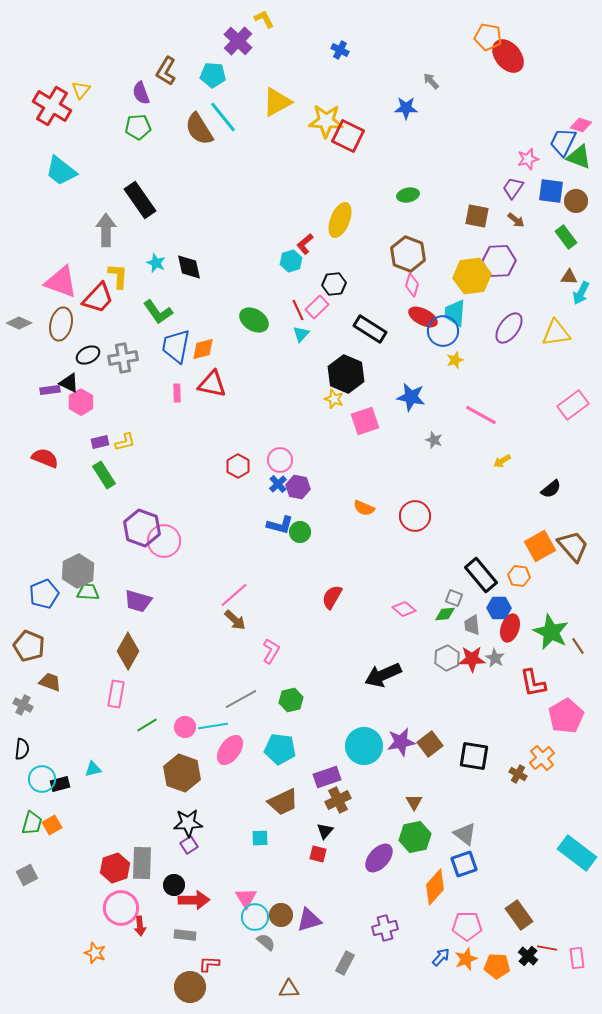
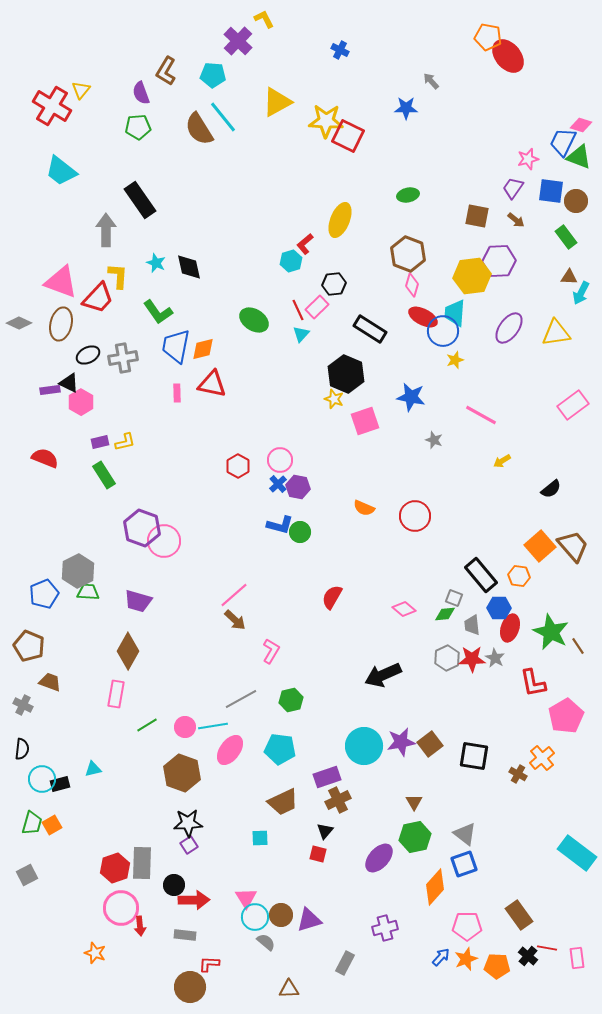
orange square at (540, 546): rotated 12 degrees counterclockwise
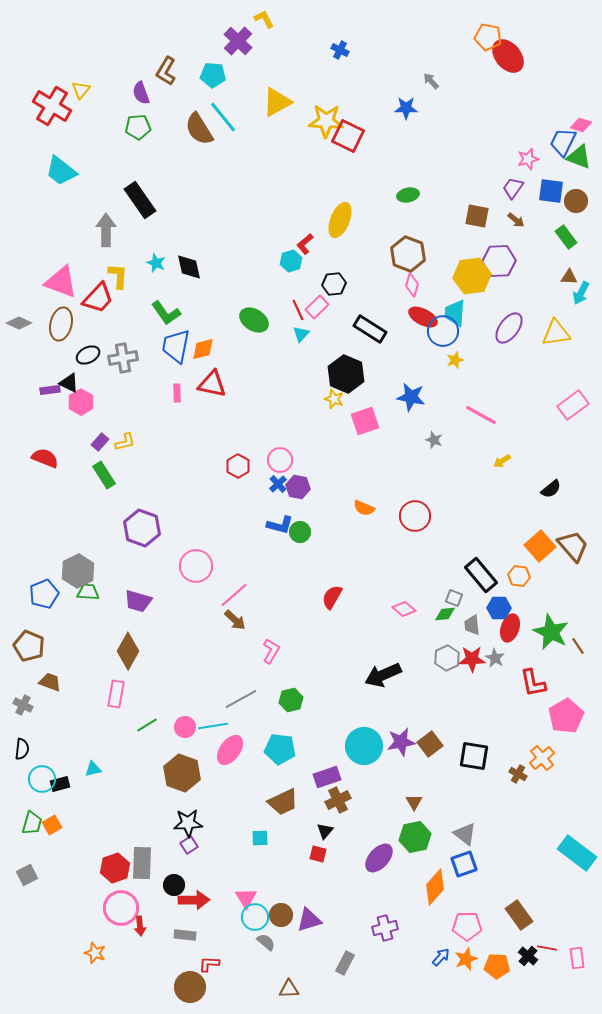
green L-shape at (158, 312): moved 8 px right, 1 px down
purple rectangle at (100, 442): rotated 36 degrees counterclockwise
pink circle at (164, 541): moved 32 px right, 25 px down
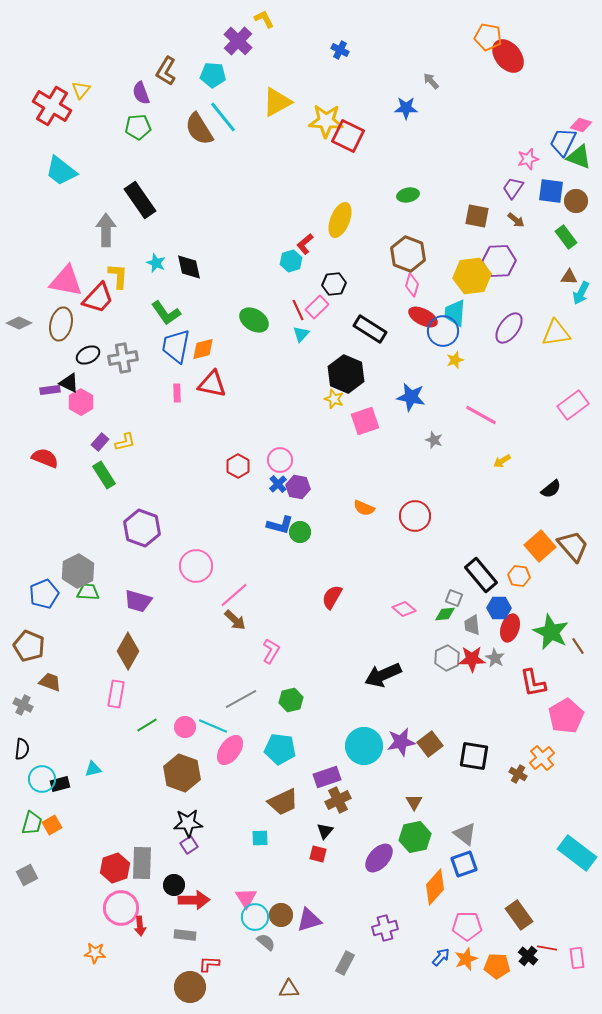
pink triangle at (61, 282): moved 5 px right, 1 px up; rotated 9 degrees counterclockwise
cyan line at (213, 726): rotated 32 degrees clockwise
orange star at (95, 953): rotated 15 degrees counterclockwise
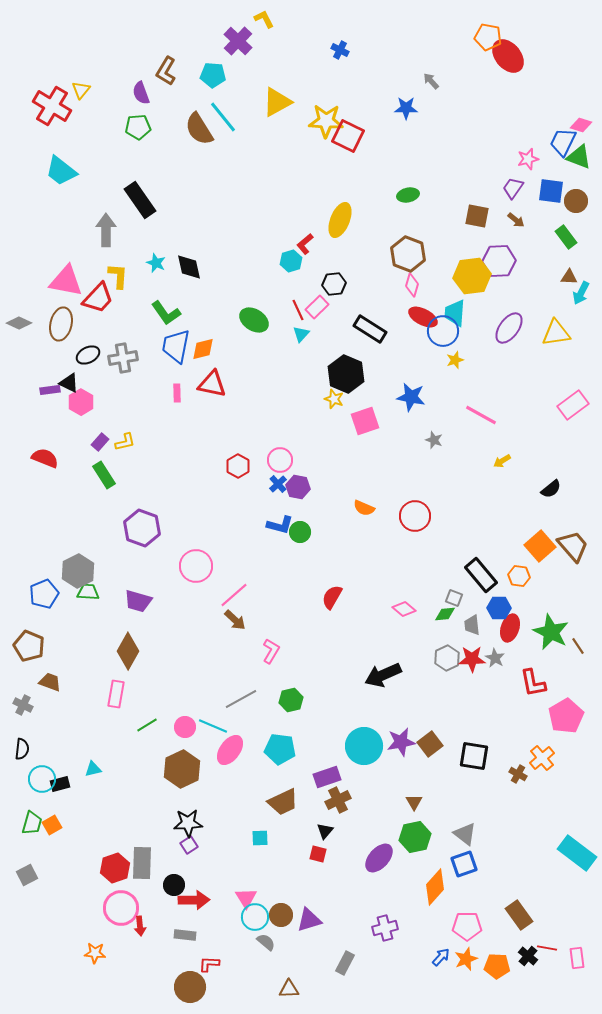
brown hexagon at (182, 773): moved 4 px up; rotated 15 degrees clockwise
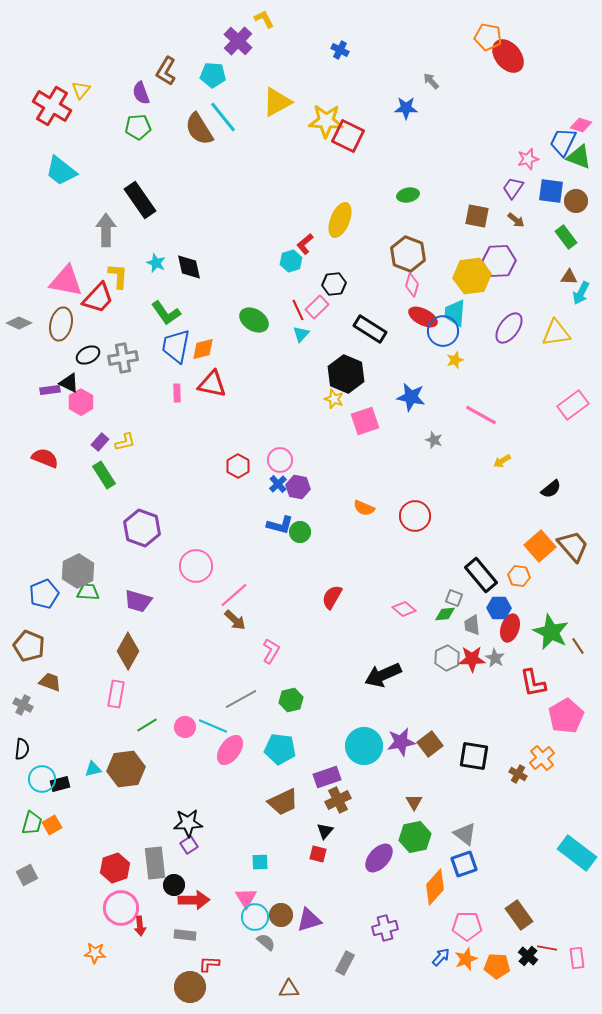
brown hexagon at (182, 769): moved 56 px left; rotated 18 degrees clockwise
cyan square at (260, 838): moved 24 px down
gray rectangle at (142, 863): moved 13 px right; rotated 8 degrees counterclockwise
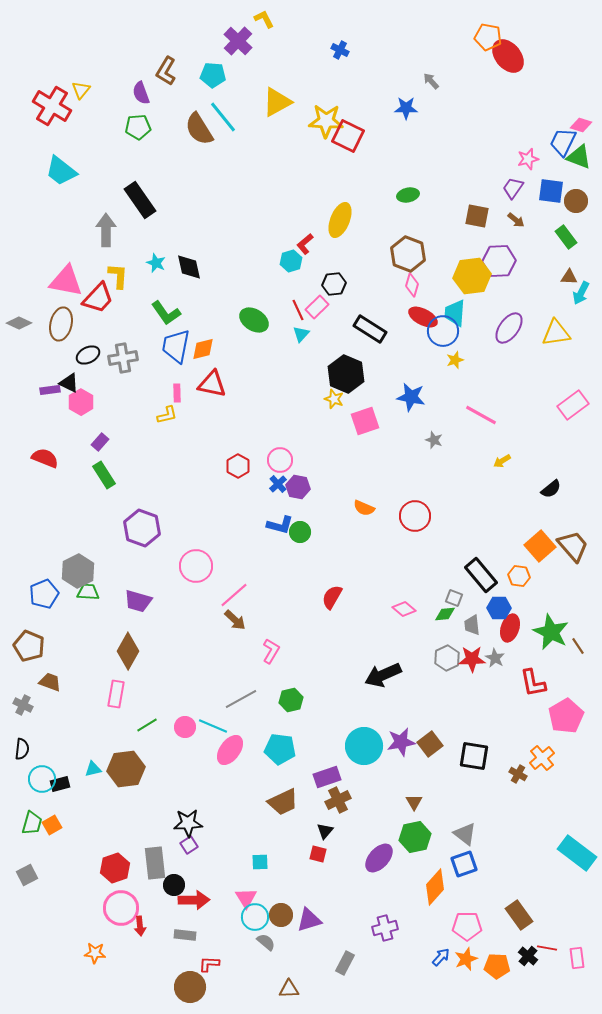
yellow L-shape at (125, 442): moved 42 px right, 27 px up
